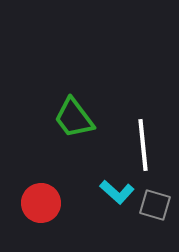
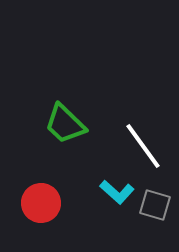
green trapezoid: moved 9 px left, 6 px down; rotated 9 degrees counterclockwise
white line: moved 1 px down; rotated 30 degrees counterclockwise
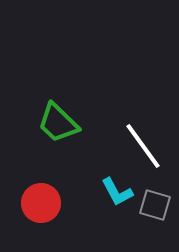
green trapezoid: moved 7 px left, 1 px up
cyan L-shape: rotated 20 degrees clockwise
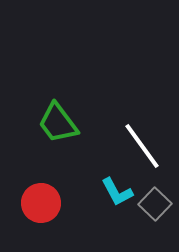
green trapezoid: rotated 9 degrees clockwise
white line: moved 1 px left
gray square: moved 1 px up; rotated 28 degrees clockwise
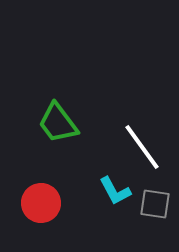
white line: moved 1 px down
cyan L-shape: moved 2 px left, 1 px up
gray square: rotated 36 degrees counterclockwise
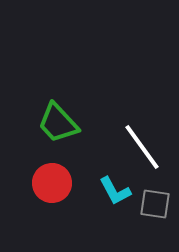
green trapezoid: rotated 6 degrees counterclockwise
red circle: moved 11 px right, 20 px up
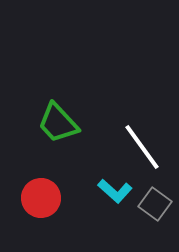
red circle: moved 11 px left, 15 px down
cyan L-shape: rotated 20 degrees counterclockwise
gray square: rotated 28 degrees clockwise
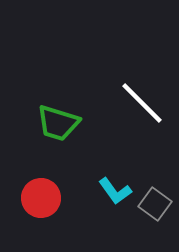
green trapezoid: rotated 30 degrees counterclockwise
white line: moved 44 px up; rotated 9 degrees counterclockwise
cyan L-shape: rotated 12 degrees clockwise
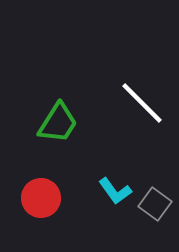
green trapezoid: rotated 75 degrees counterclockwise
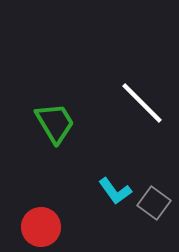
green trapezoid: moved 3 px left; rotated 63 degrees counterclockwise
red circle: moved 29 px down
gray square: moved 1 px left, 1 px up
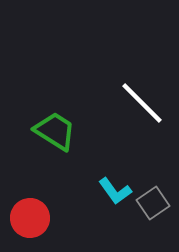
green trapezoid: moved 8 px down; rotated 27 degrees counterclockwise
gray square: moved 1 px left; rotated 20 degrees clockwise
red circle: moved 11 px left, 9 px up
